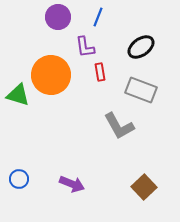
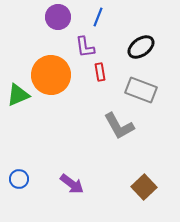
green triangle: rotated 40 degrees counterclockwise
purple arrow: rotated 15 degrees clockwise
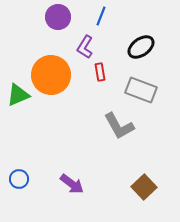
blue line: moved 3 px right, 1 px up
purple L-shape: rotated 40 degrees clockwise
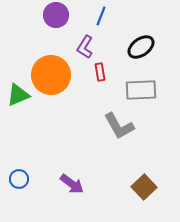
purple circle: moved 2 px left, 2 px up
gray rectangle: rotated 24 degrees counterclockwise
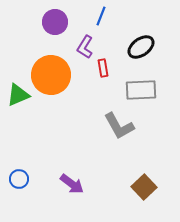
purple circle: moved 1 px left, 7 px down
red rectangle: moved 3 px right, 4 px up
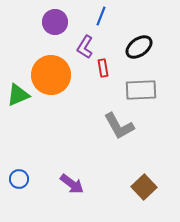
black ellipse: moved 2 px left
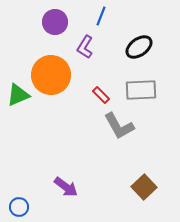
red rectangle: moved 2 px left, 27 px down; rotated 36 degrees counterclockwise
blue circle: moved 28 px down
purple arrow: moved 6 px left, 3 px down
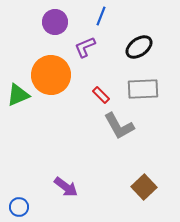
purple L-shape: rotated 35 degrees clockwise
gray rectangle: moved 2 px right, 1 px up
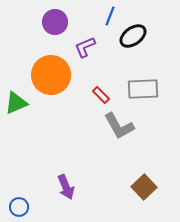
blue line: moved 9 px right
black ellipse: moved 6 px left, 11 px up
green triangle: moved 2 px left, 8 px down
purple arrow: rotated 30 degrees clockwise
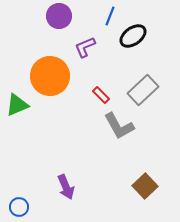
purple circle: moved 4 px right, 6 px up
orange circle: moved 1 px left, 1 px down
gray rectangle: moved 1 px down; rotated 40 degrees counterclockwise
green triangle: moved 1 px right, 2 px down
brown square: moved 1 px right, 1 px up
